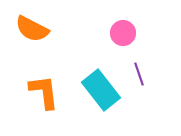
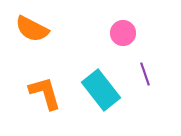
purple line: moved 6 px right
orange L-shape: moved 1 px right, 1 px down; rotated 9 degrees counterclockwise
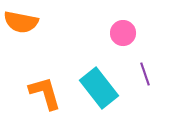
orange semicircle: moved 11 px left, 7 px up; rotated 16 degrees counterclockwise
cyan rectangle: moved 2 px left, 2 px up
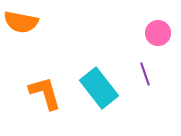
pink circle: moved 35 px right
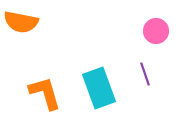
pink circle: moved 2 px left, 2 px up
cyan rectangle: rotated 18 degrees clockwise
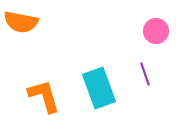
orange L-shape: moved 1 px left, 3 px down
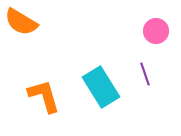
orange semicircle: rotated 20 degrees clockwise
cyan rectangle: moved 2 px right, 1 px up; rotated 12 degrees counterclockwise
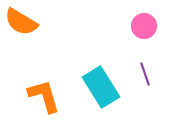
pink circle: moved 12 px left, 5 px up
